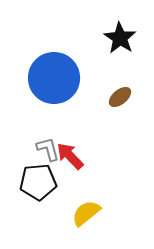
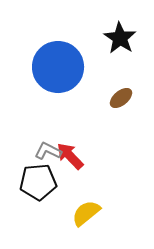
blue circle: moved 4 px right, 11 px up
brown ellipse: moved 1 px right, 1 px down
gray L-shape: moved 2 px down; rotated 48 degrees counterclockwise
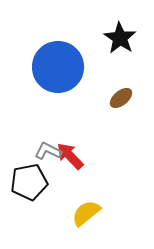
black pentagon: moved 9 px left; rotated 6 degrees counterclockwise
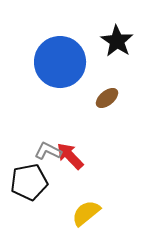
black star: moved 3 px left, 3 px down
blue circle: moved 2 px right, 5 px up
brown ellipse: moved 14 px left
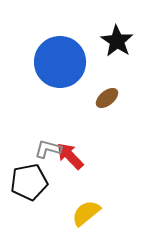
gray L-shape: moved 2 px up; rotated 12 degrees counterclockwise
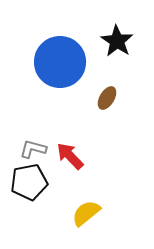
brown ellipse: rotated 20 degrees counterclockwise
gray L-shape: moved 15 px left
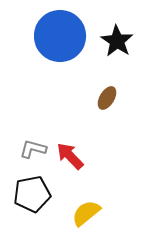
blue circle: moved 26 px up
black pentagon: moved 3 px right, 12 px down
